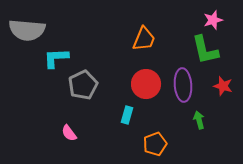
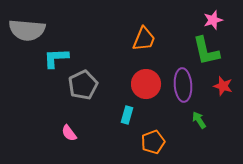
green L-shape: moved 1 px right, 1 px down
green arrow: rotated 18 degrees counterclockwise
orange pentagon: moved 2 px left, 2 px up
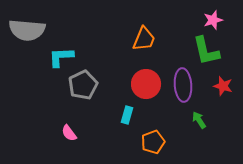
cyan L-shape: moved 5 px right, 1 px up
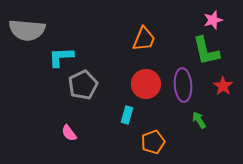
red star: rotated 18 degrees clockwise
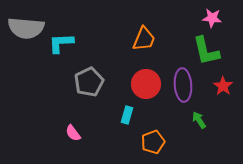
pink star: moved 1 px left, 2 px up; rotated 24 degrees clockwise
gray semicircle: moved 1 px left, 2 px up
cyan L-shape: moved 14 px up
gray pentagon: moved 6 px right, 3 px up
pink semicircle: moved 4 px right
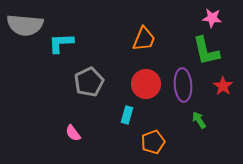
gray semicircle: moved 1 px left, 3 px up
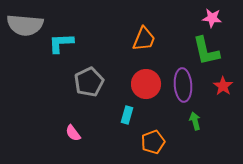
green arrow: moved 4 px left, 1 px down; rotated 18 degrees clockwise
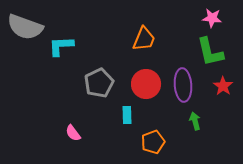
gray semicircle: moved 2 px down; rotated 15 degrees clockwise
cyan L-shape: moved 3 px down
green L-shape: moved 4 px right, 1 px down
gray pentagon: moved 10 px right, 1 px down
cyan rectangle: rotated 18 degrees counterclockwise
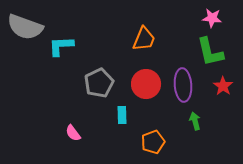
cyan rectangle: moved 5 px left
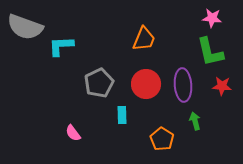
red star: moved 1 px left; rotated 30 degrees counterclockwise
orange pentagon: moved 9 px right, 3 px up; rotated 20 degrees counterclockwise
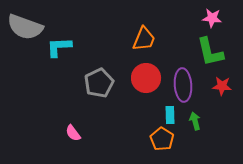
cyan L-shape: moved 2 px left, 1 px down
red circle: moved 6 px up
cyan rectangle: moved 48 px right
